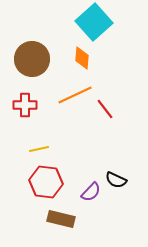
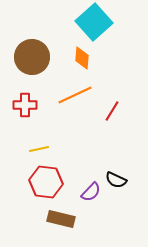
brown circle: moved 2 px up
red line: moved 7 px right, 2 px down; rotated 70 degrees clockwise
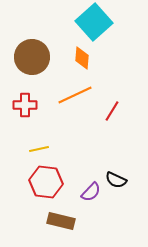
brown rectangle: moved 2 px down
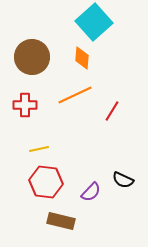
black semicircle: moved 7 px right
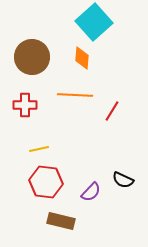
orange line: rotated 28 degrees clockwise
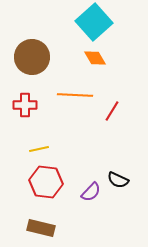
orange diamond: moved 13 px right; rotated 35 degrees counterclockwise
black semicircle: moved 5 px left
brown rectangle: moved 20 px left, 7 px down
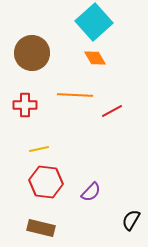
brown circle: moved 4 px up
red line: rotated 30 degrees clockwise
black semicircle: moved 13 px right, 40 px down; rotated 95 degrees clockwise
